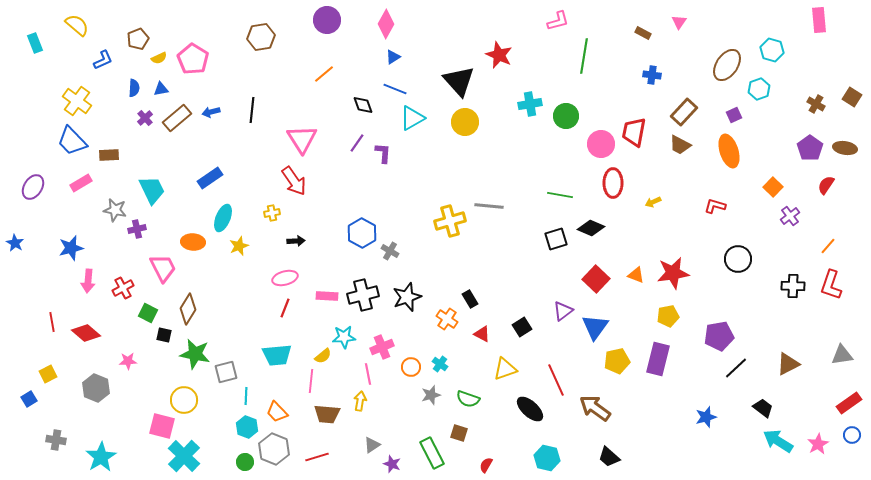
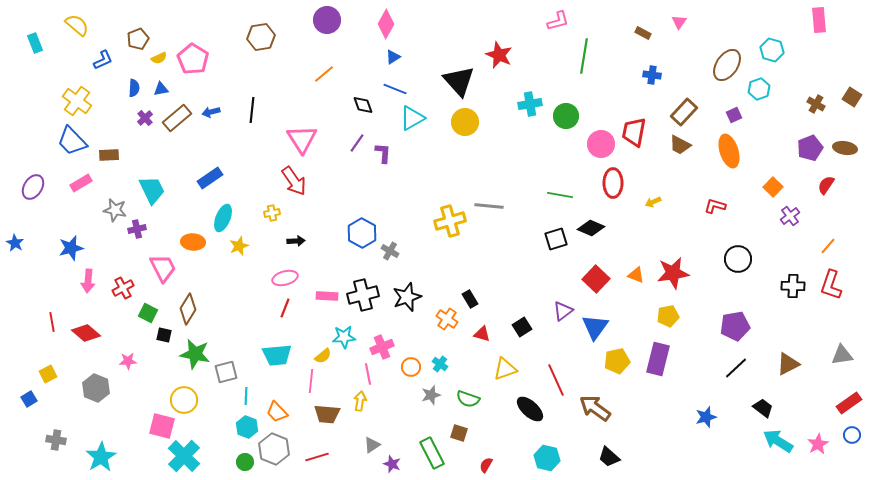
purple pentagon at (810, 148): rotated 15 degrees clockwise
red triangle at (482, 334): rotated 12 degrees counterclockwise
purple pentagon at (719, 336): moved 16 px right, 10 px up
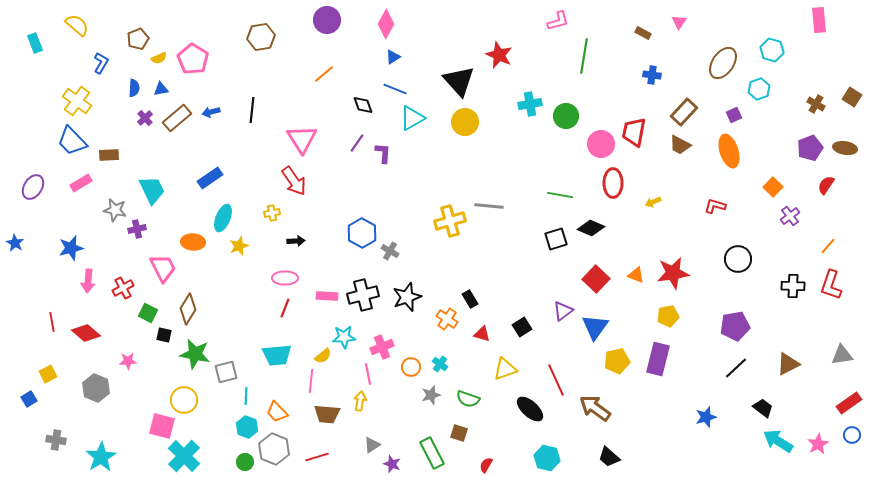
blue L-shape at (103, 60): moved 2 px left, 3 px down; rotated 35 degrees counterclockwise
brown ellipse at (727, 65): moved 4 px left, 2 px up
pink ellipse at (285, 278): rotated 15 degrees clockwise
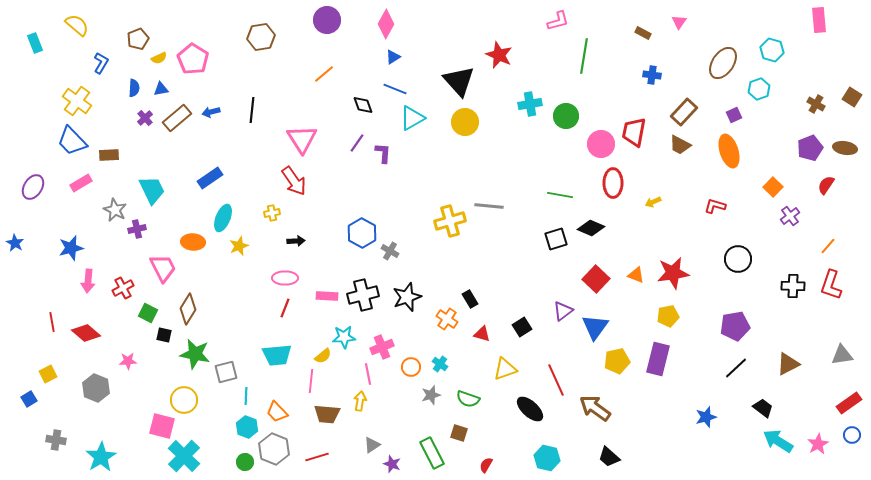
gray star at (115, 210): rotated 15 degrees clockwise
